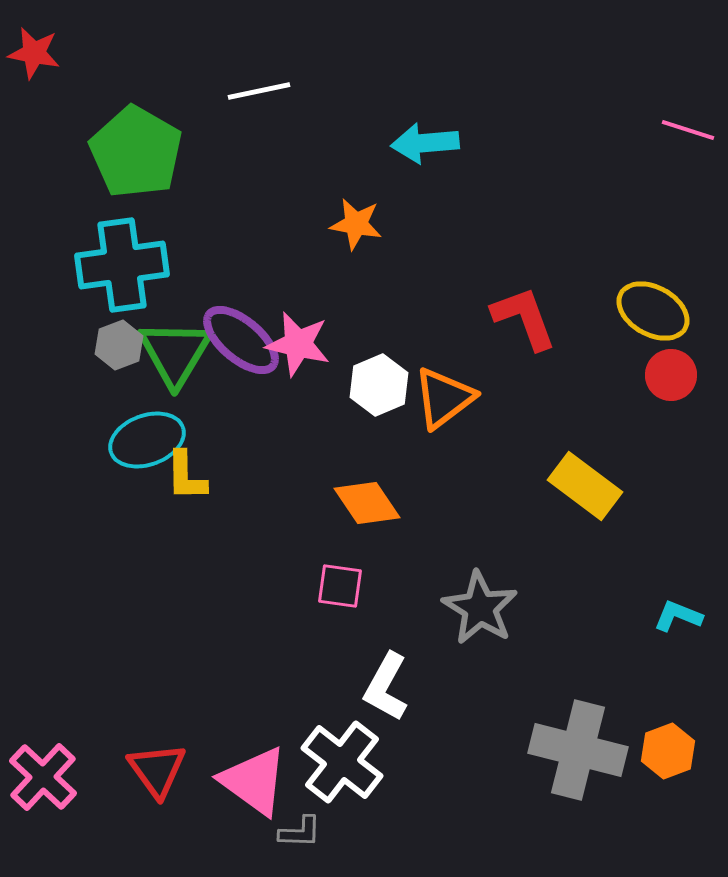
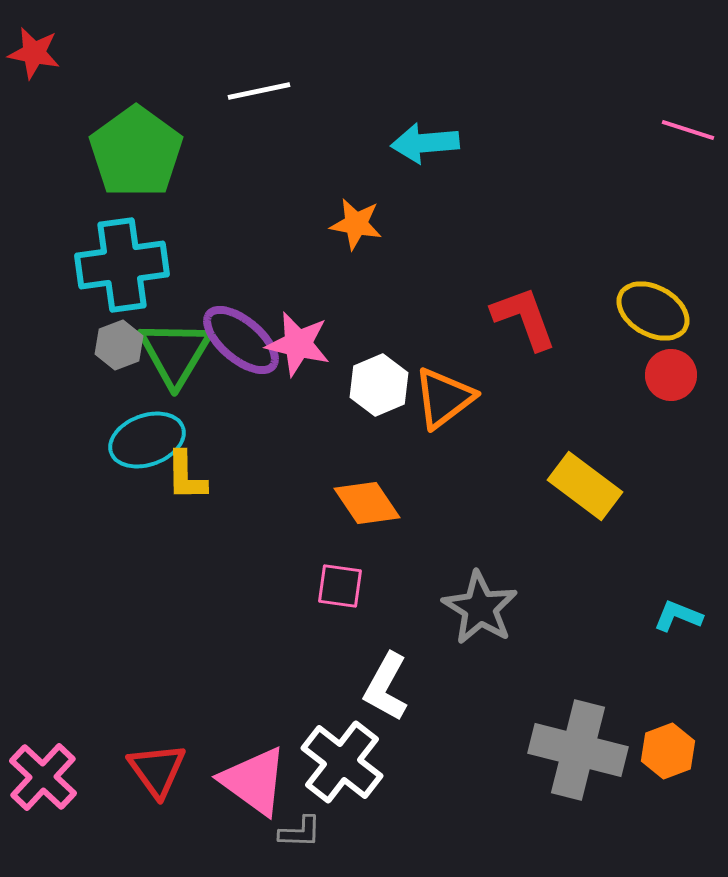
green pentagon: rotated 6 degrees clockwise
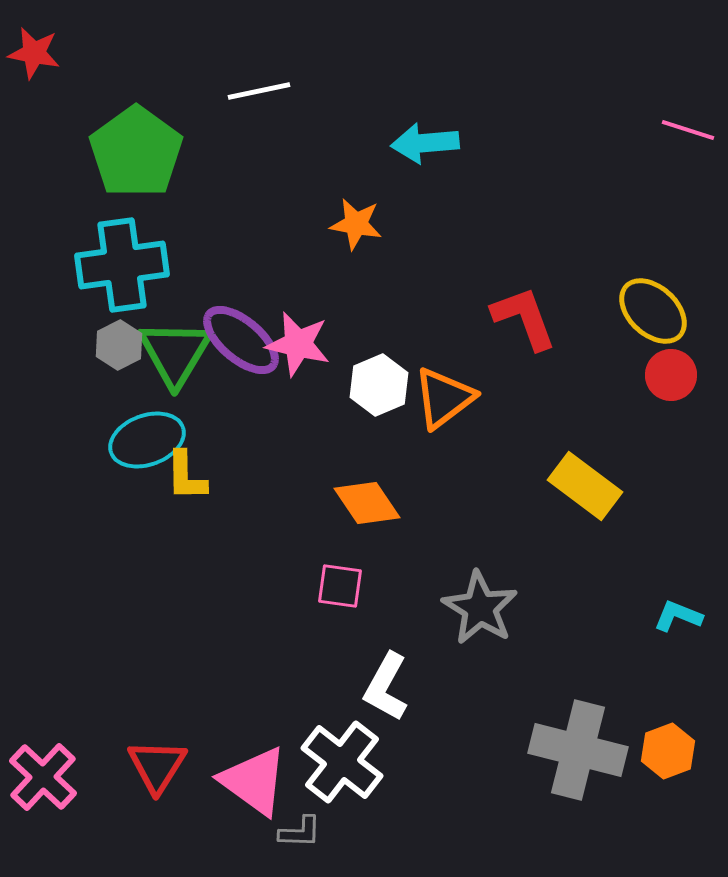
yellow ellipse: rotated 14 degrees clockwise
gray hexagon: rotated 6 degrees counterclockwise
red triangle: moved 4 px up; rotated 8 degrees clockwise
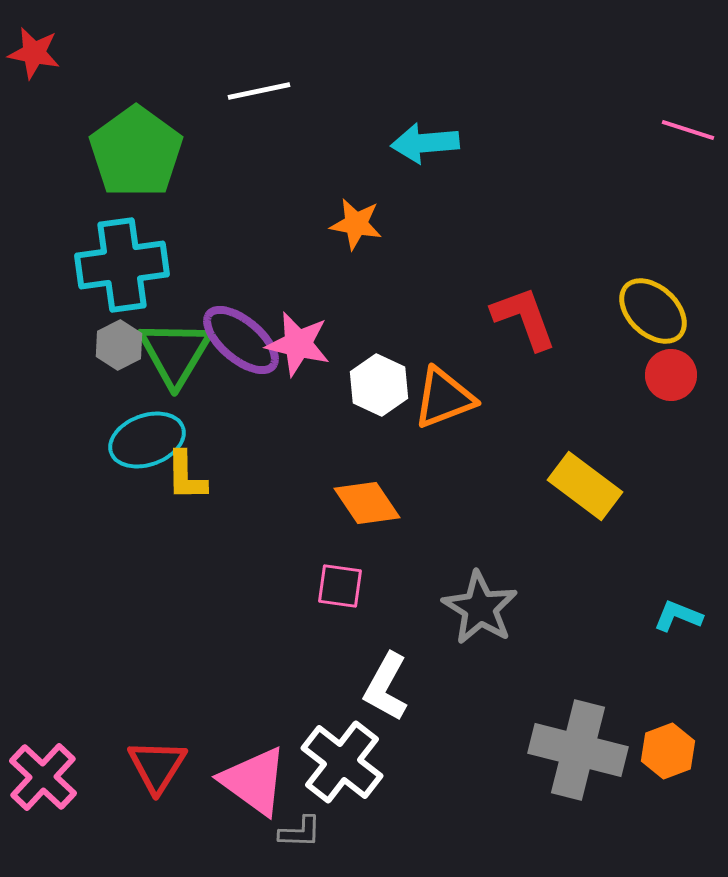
white hexagon: rotated 12 degrees counterclockwise
orange triangle: rotated 16 degrees clockwise
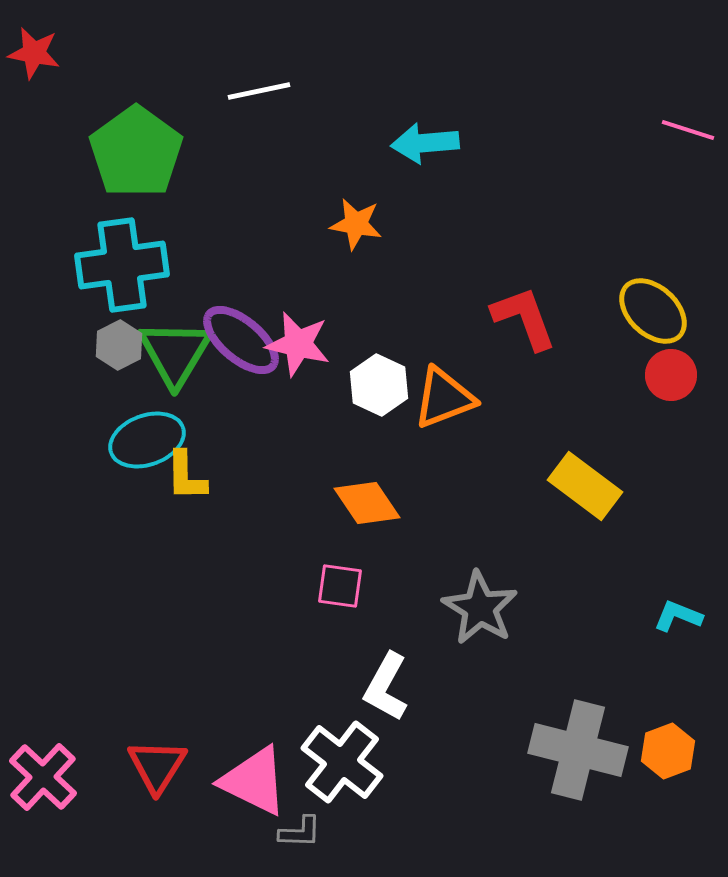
pink triangle: rotated 10 degrees counterclockwise
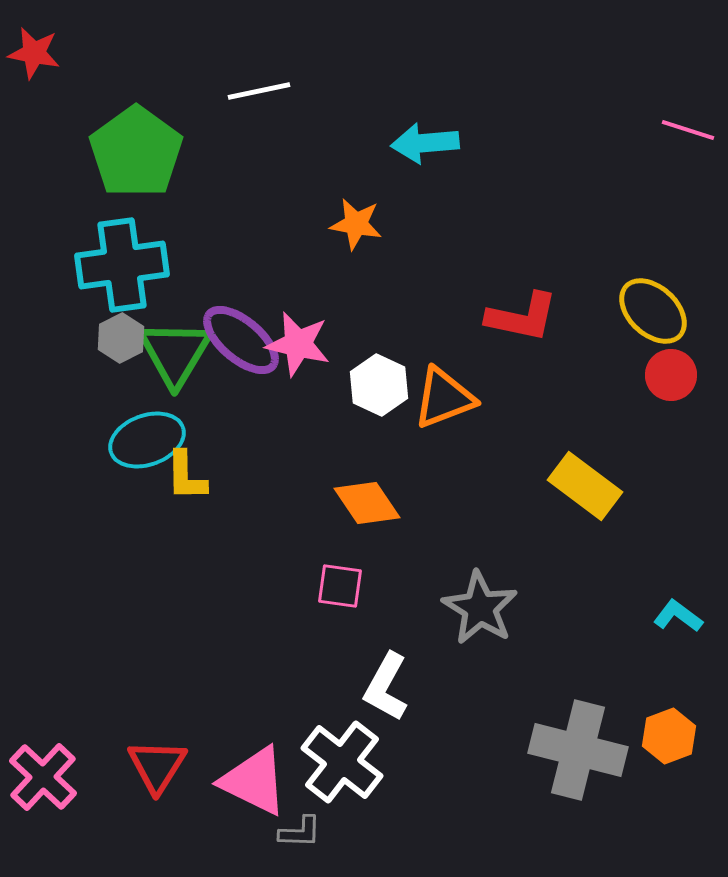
red L-shape: moved 2 px left, 1 px up; rotated 122 degrees clockwise
gray hexagon: moved 2 px right, 7 px up
cyan L-shape: rotated 15 degrees clockwise
orange hexagon: moved 1 px right, 15 px up
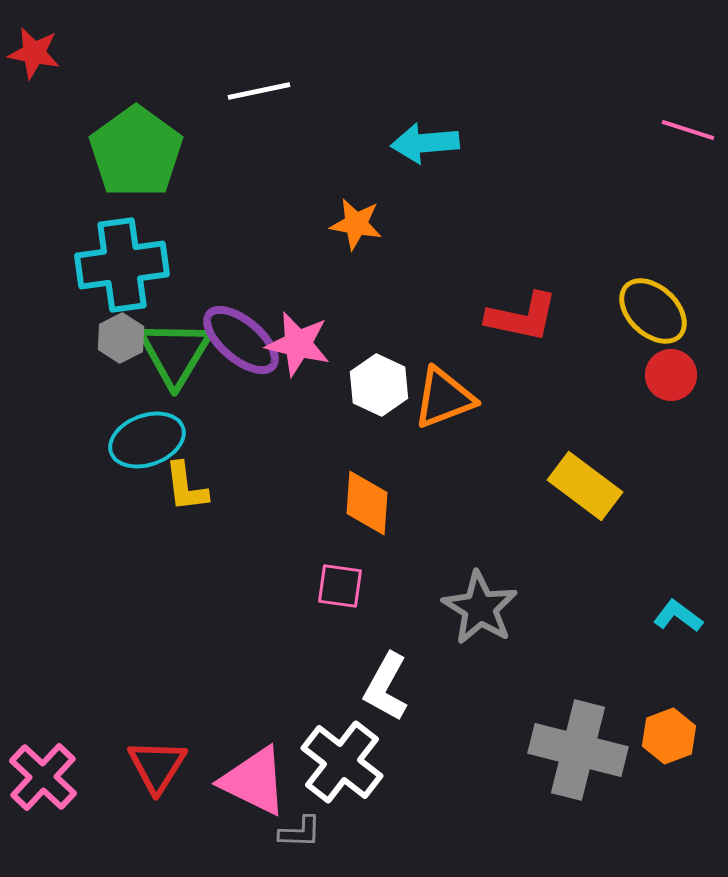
yellow L-shape: moved 11 px down; rotated 6 degrees counterclockwise
orange diamond: rotated 38 degrees clockwise
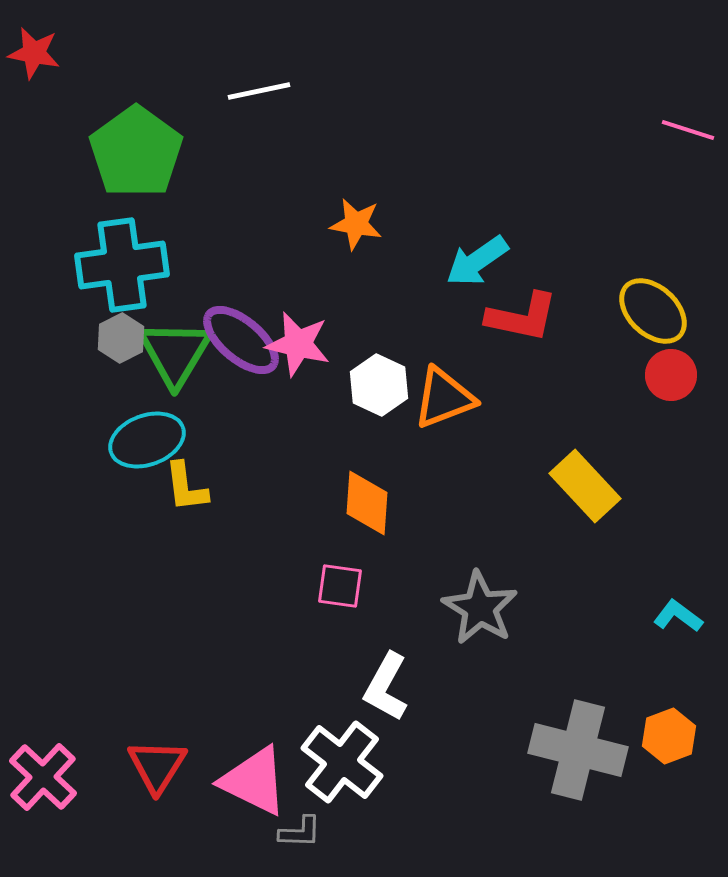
cyan arrow: moved 52 px right, 118 px down; rotated 30 degrees counterclockwise
yellow rectangle: rotated 10 degrees clockwise
